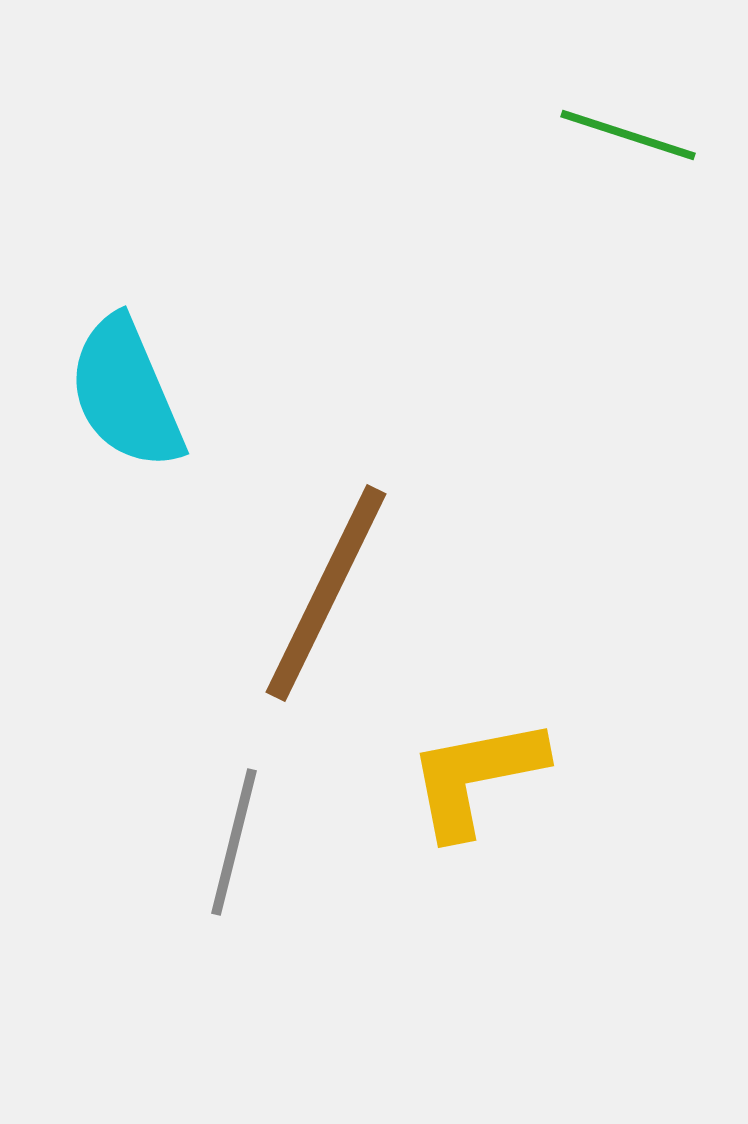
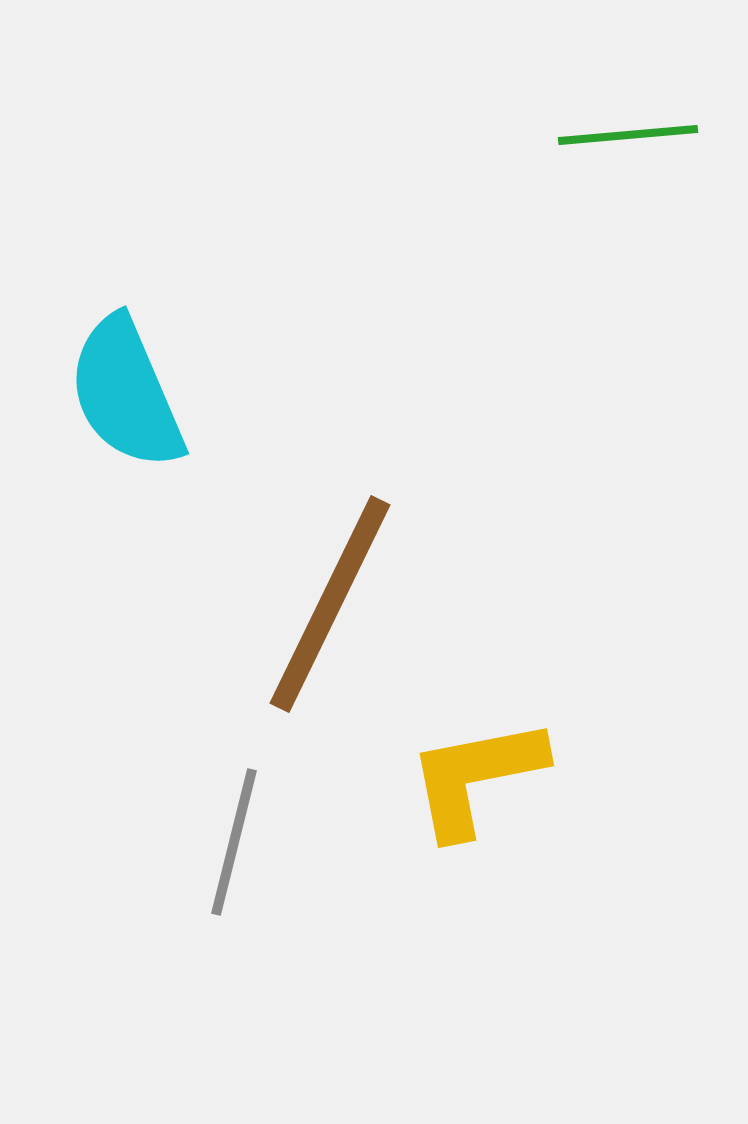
green line: rotated 23 degrees counterclockwise
brown line: moved 4 px right, 11 px down
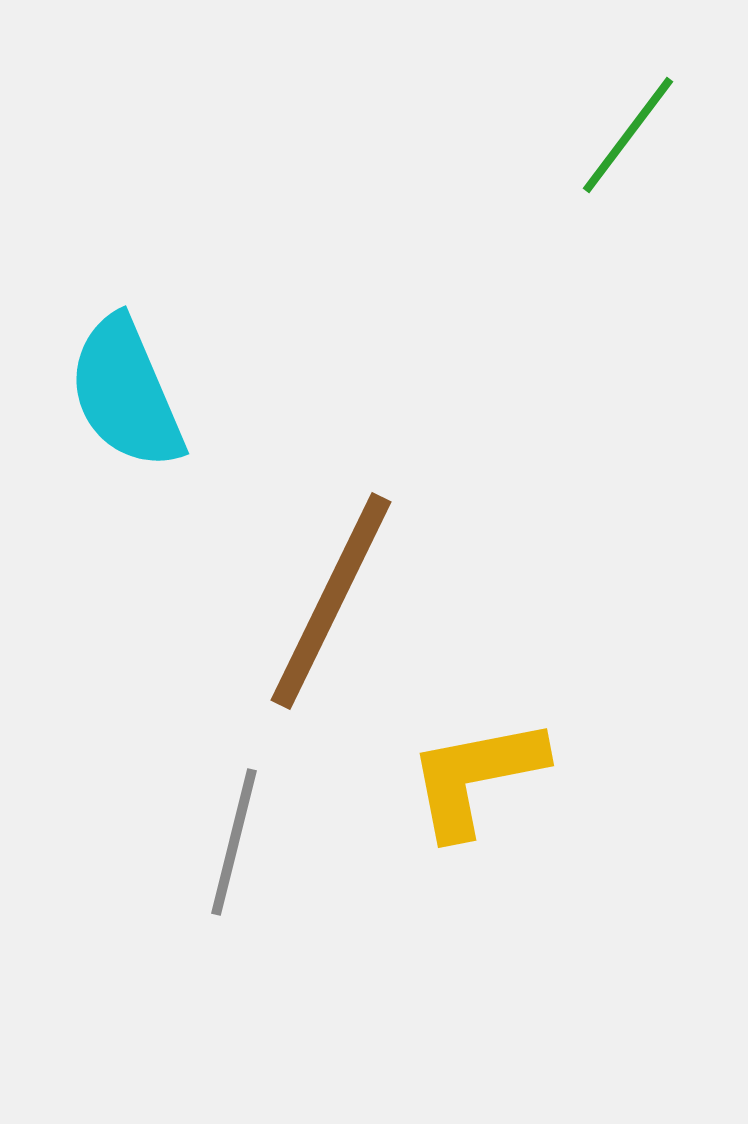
green line: rotated 48 degrees counterclockwise
brown line: moved 1 px right, 3 px up
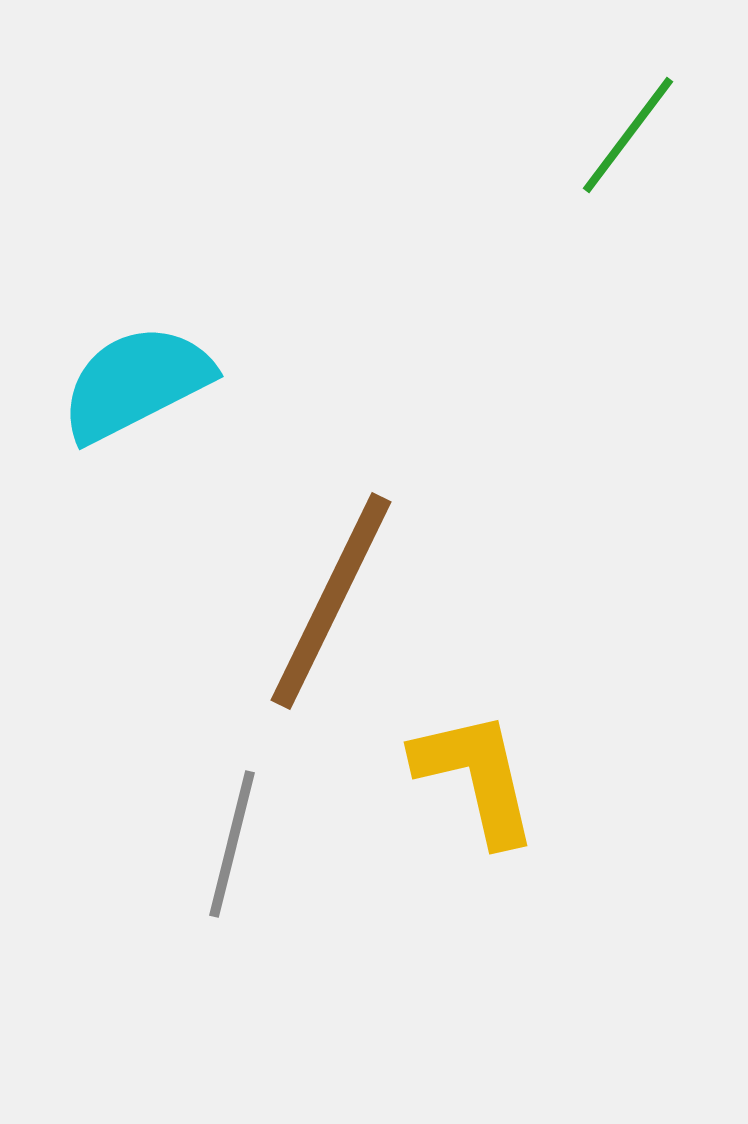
cyan semicircle: moved 10 px right, 10 px up; rotated 86 degrees clockwise
yellow L-shape: rotated 88 degrees clockwise
gray line: moved 2 px left, 2 px down
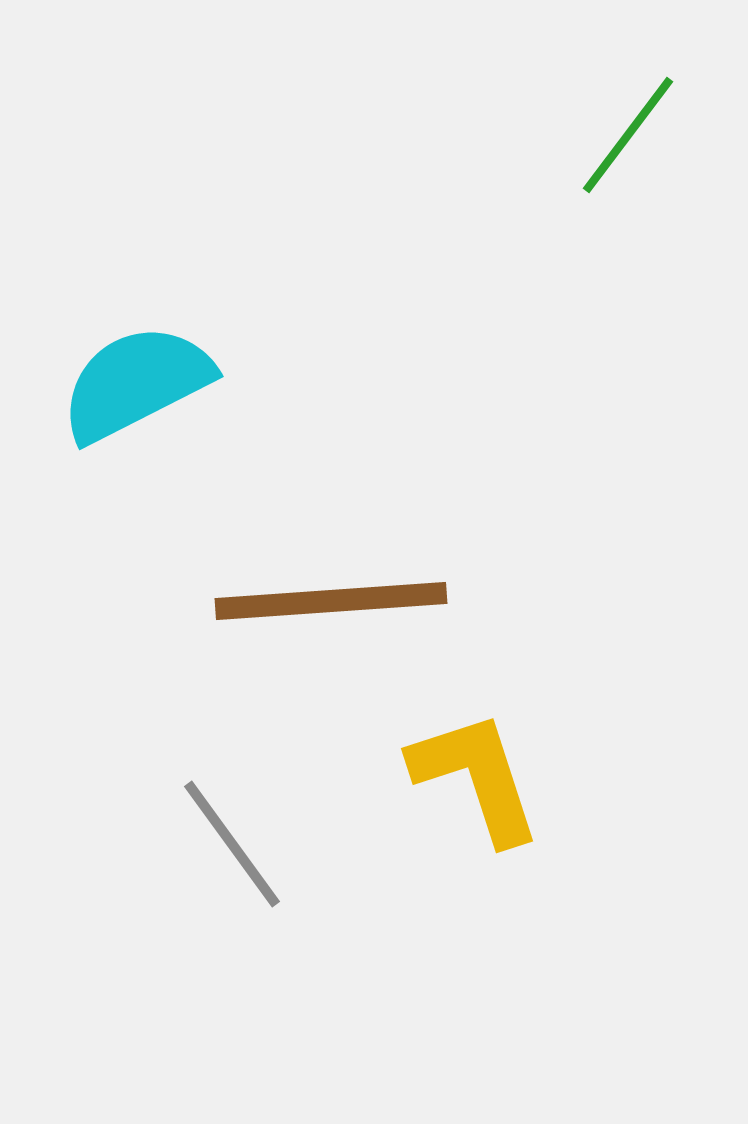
brown line: rotated 60 degrees clockwise
yellow L-shape: rotated 5 degrees counterclockwise
gray line: rotated 50 degrees counterclockwise
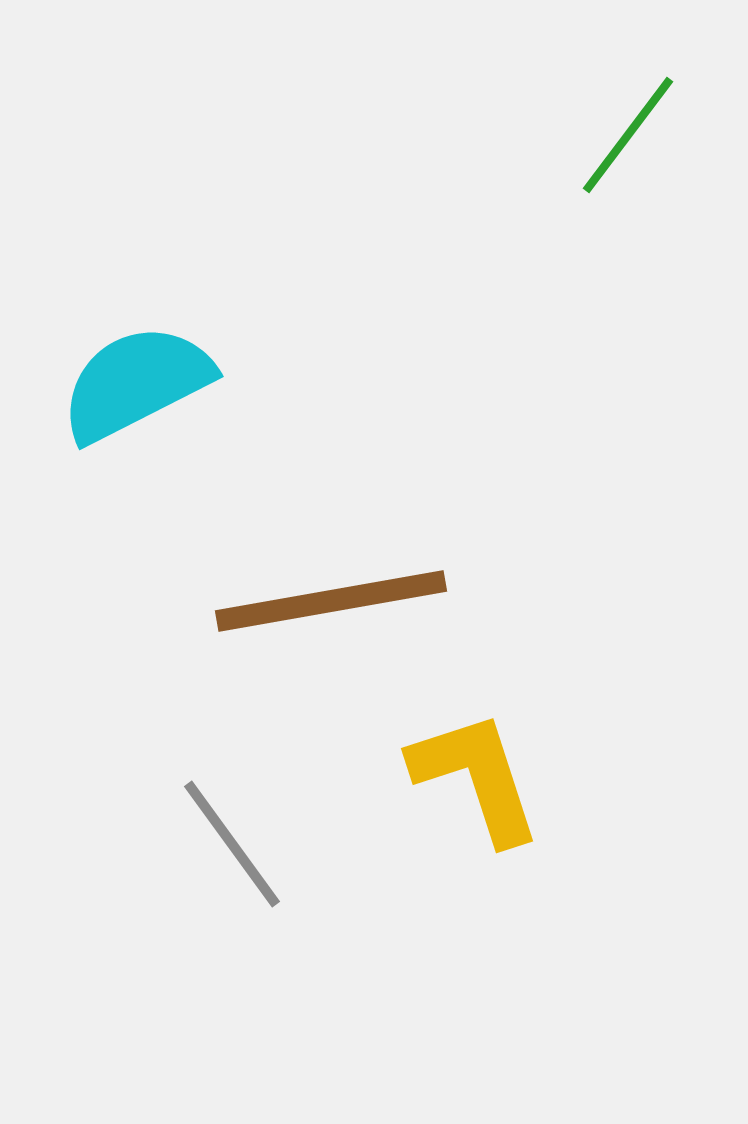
brown line: rotated 6 degrees counterclockwise
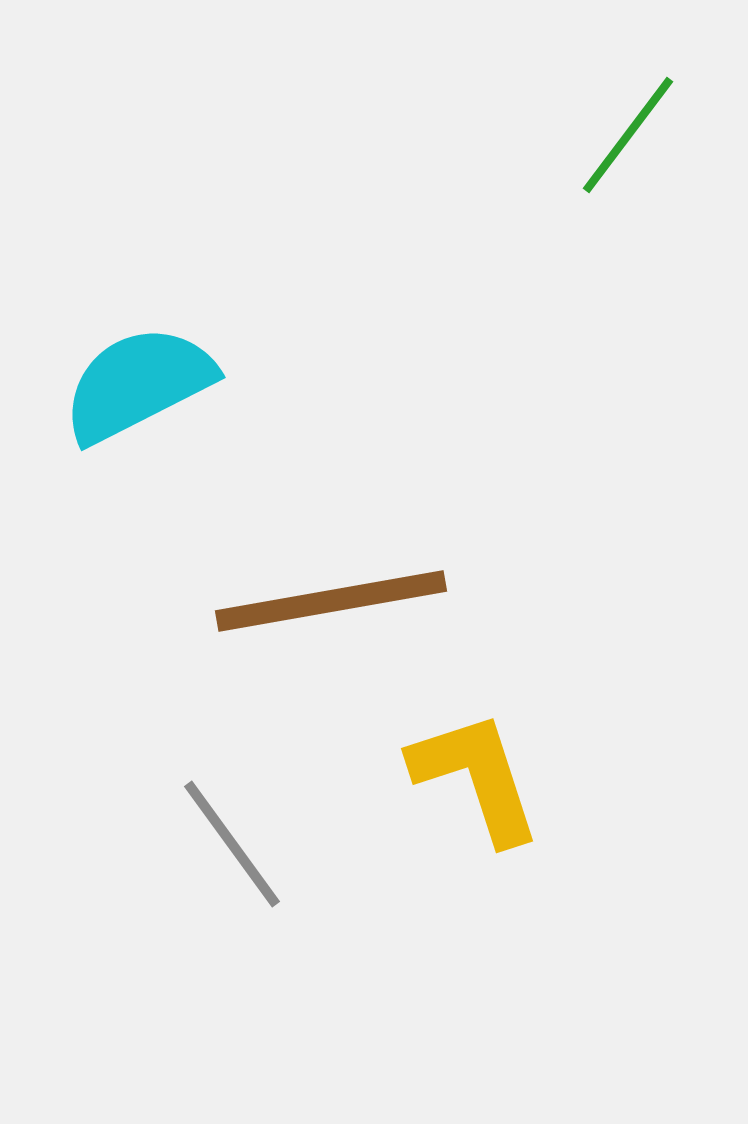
cyan semicircle: moved 2 px right, 1 px down
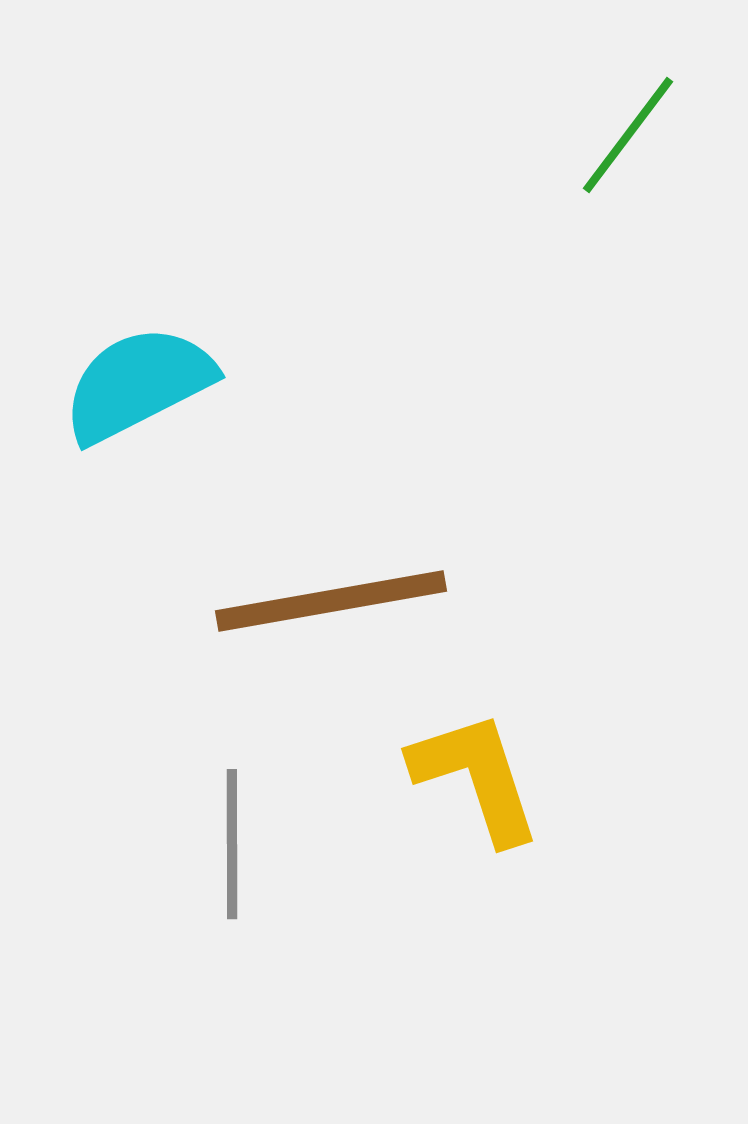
gray line: rotated 36 degrees clockwise
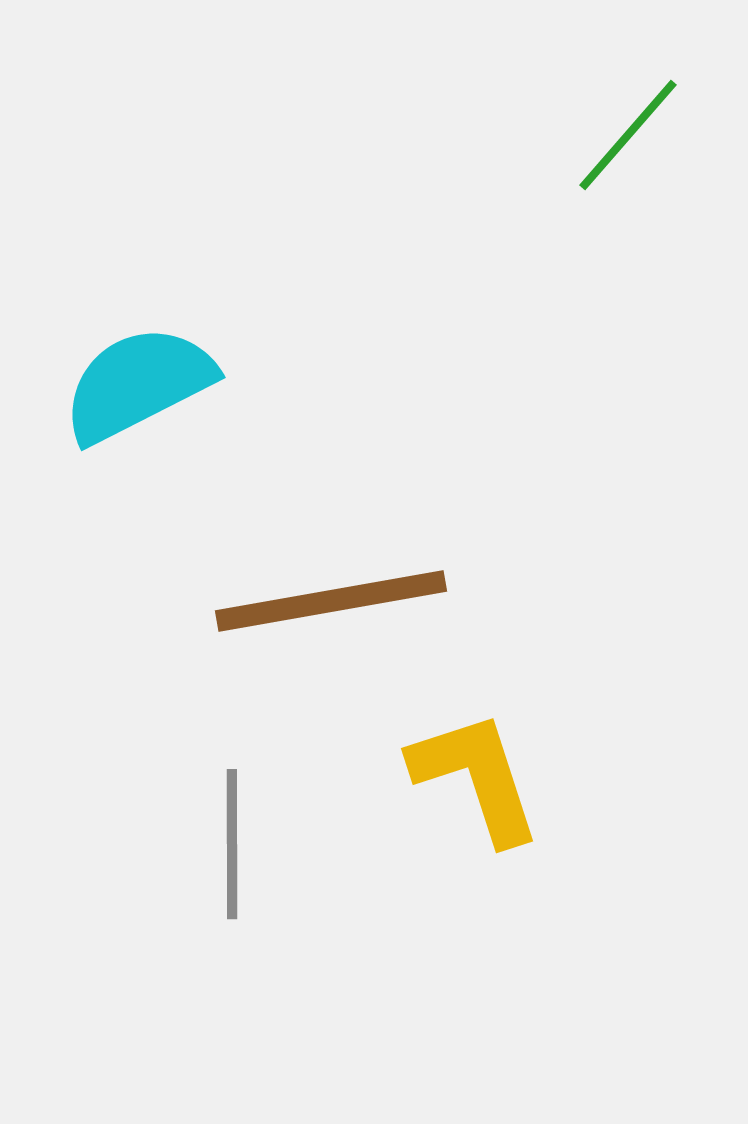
green line: rotated 4 degrees clockwise
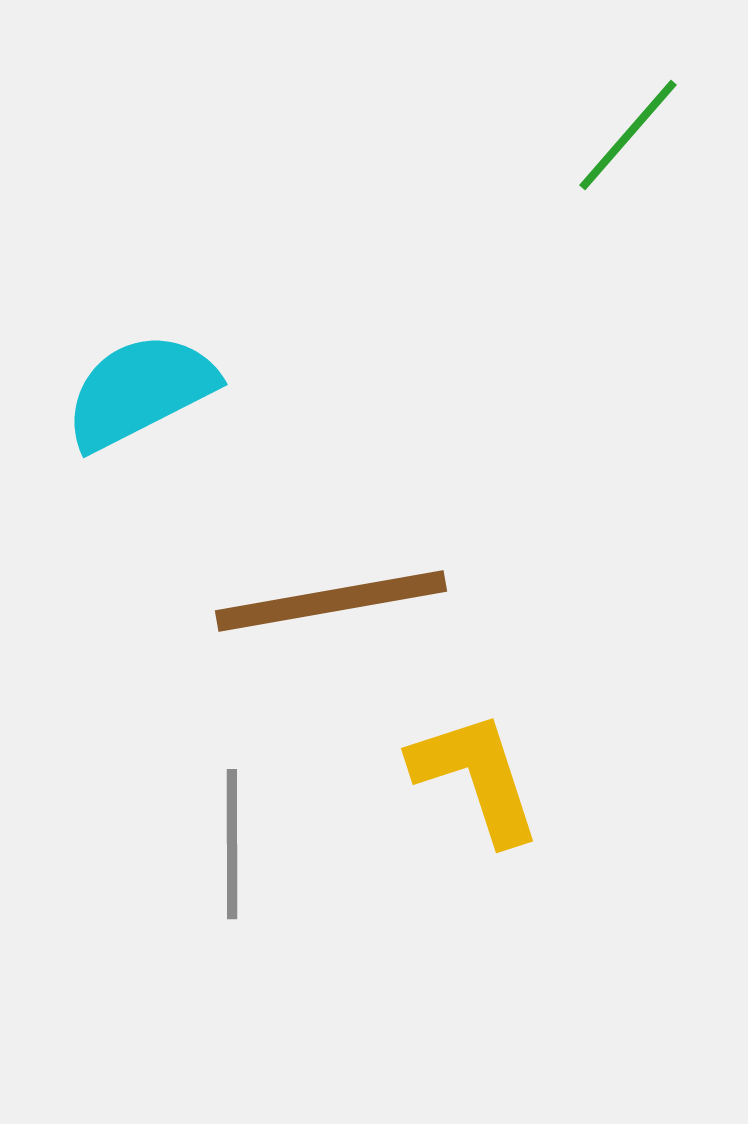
cyan semicircle: moved 2 px right, 7 px down
